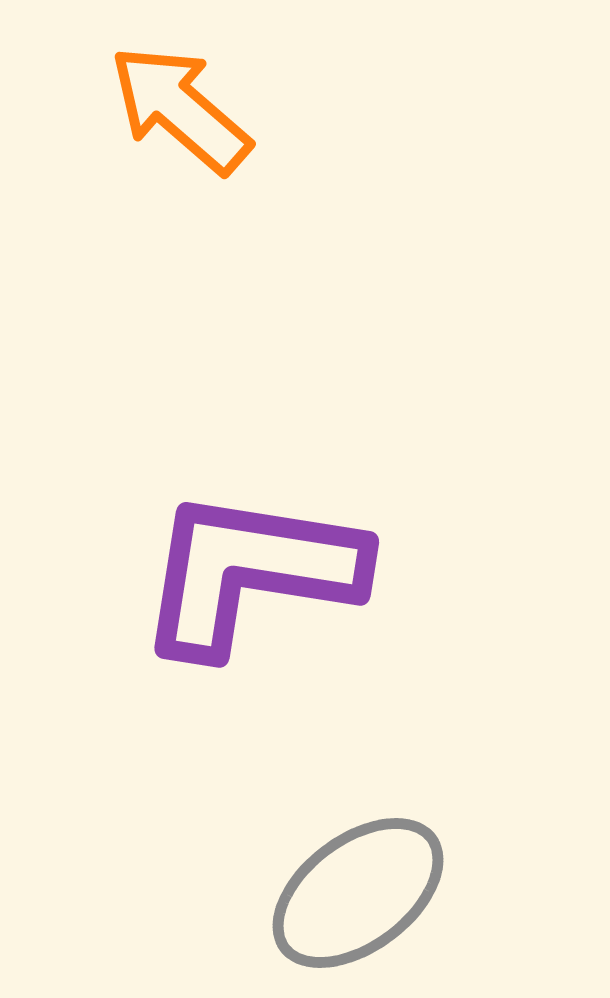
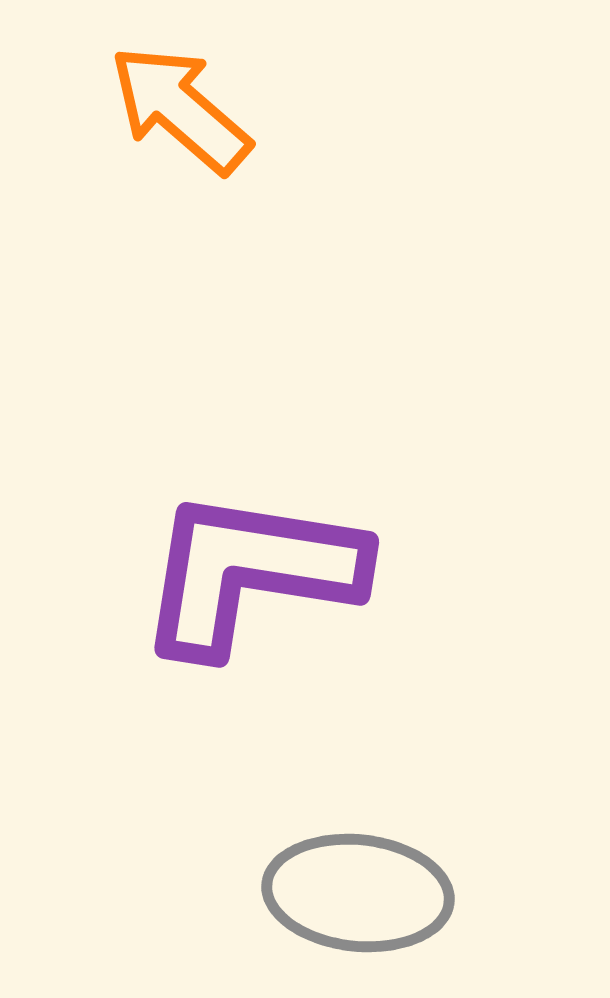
gray ellipse: rotated 43 degrees clockwise
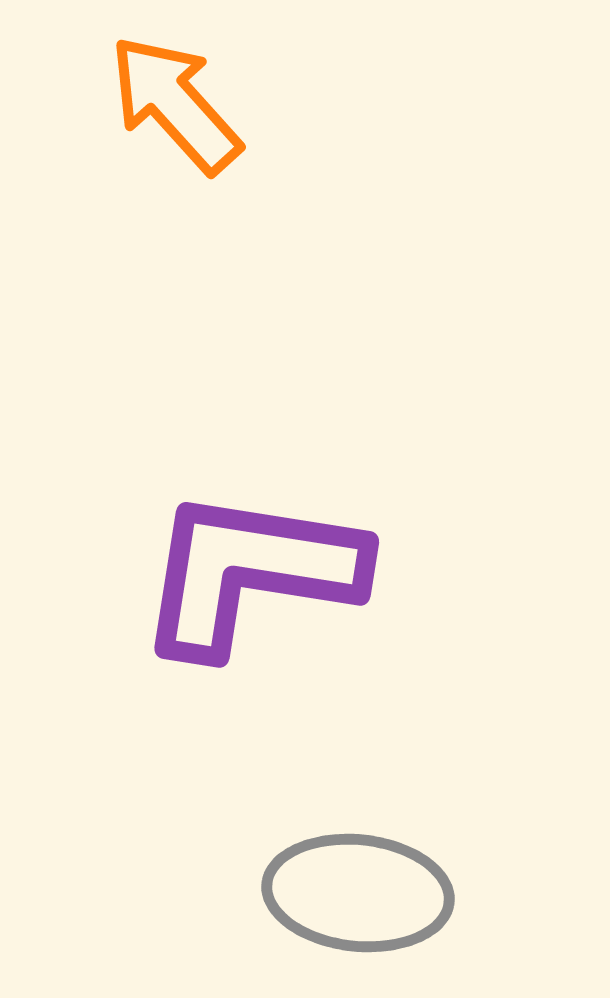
orange arrow: moved 5 px left, 5 px up; rotated 7 degrees clockwise
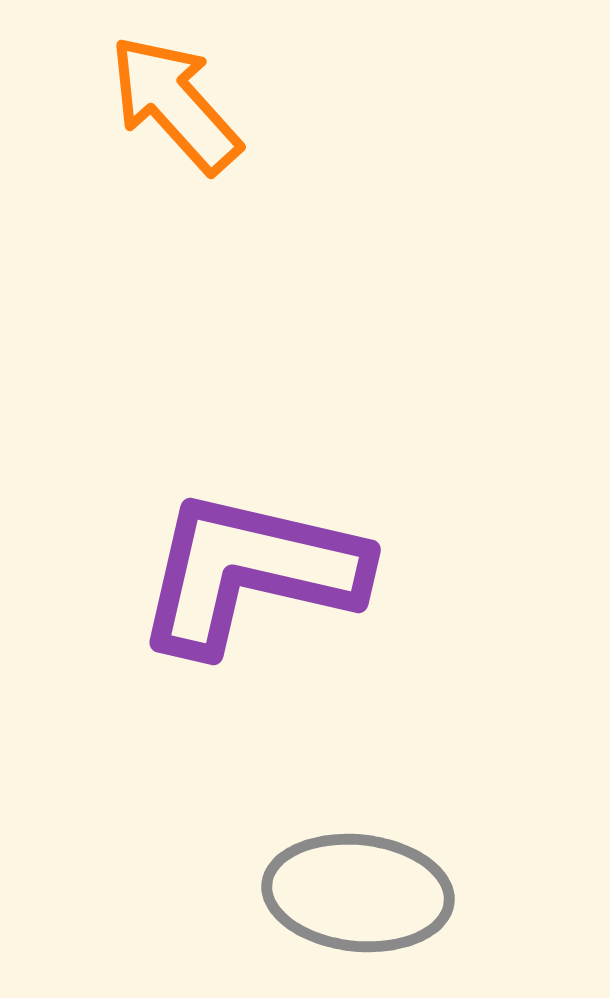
purple L-shape: rotated 4 degrees clockwise
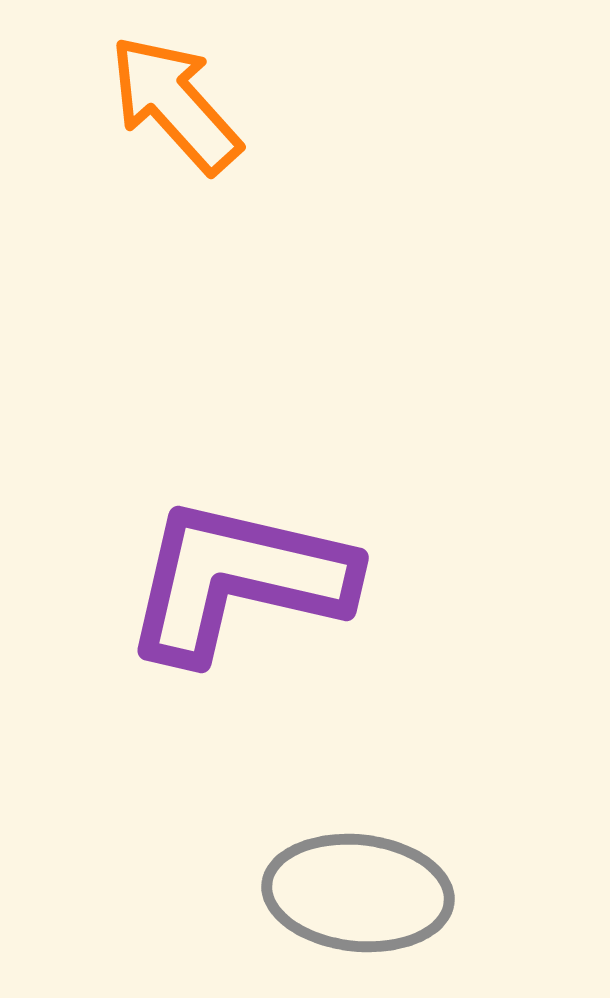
purple L-shape: moved 12 px left, 8 px down
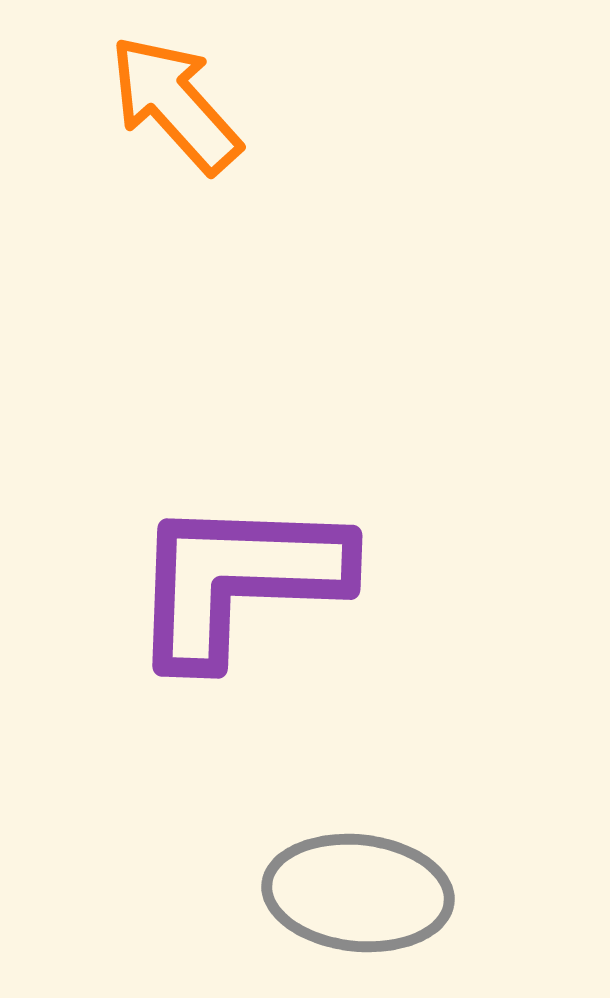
purple L-shape: rotated 11 degrees counterclockwise
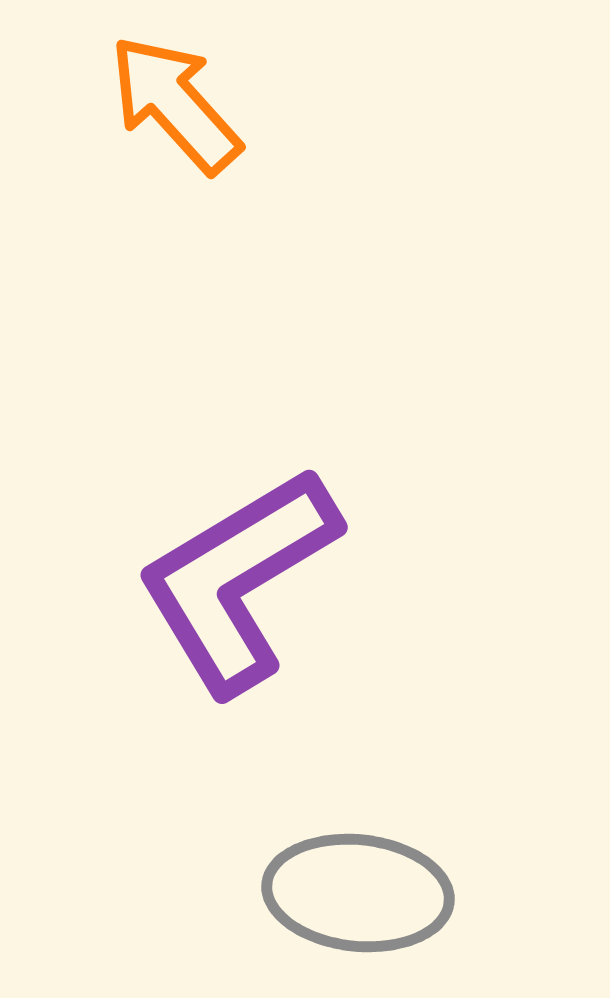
purple L-shape: rotated 33 degrees counterclockwise
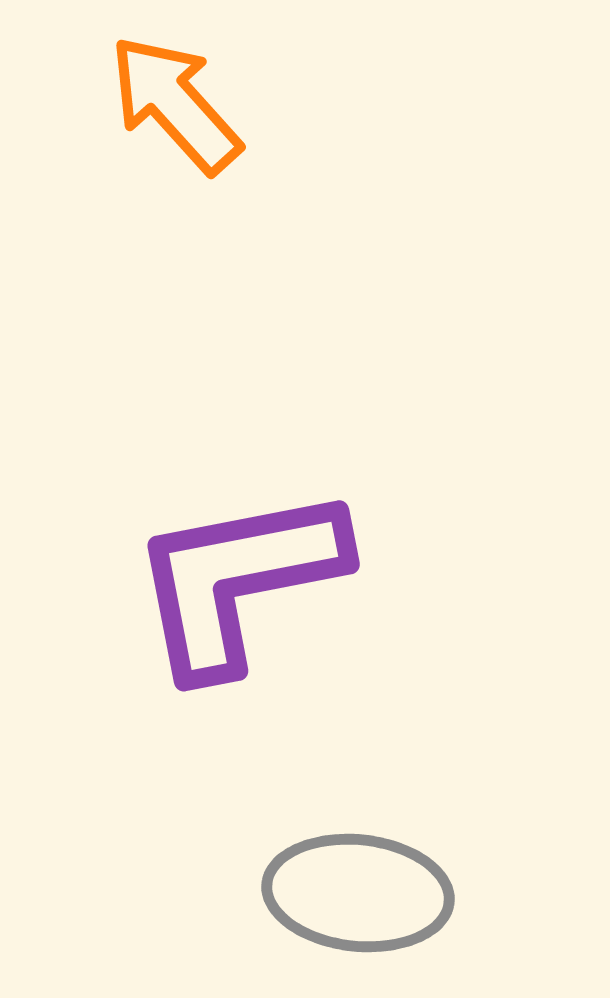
purple L-shape: rotated 20 degrees clockwise
